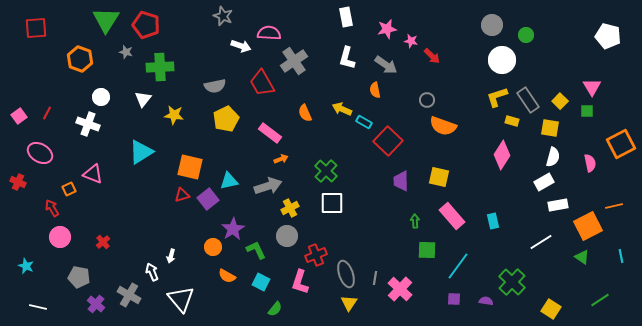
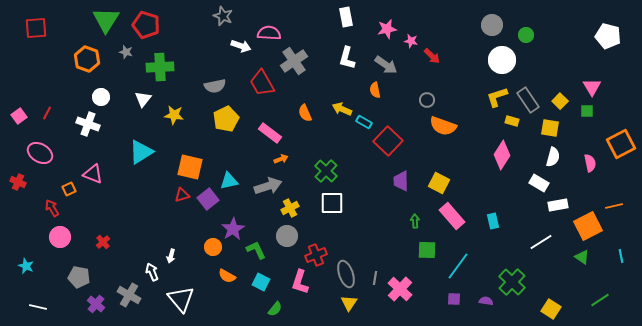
orange hexagon at (80, 59): moved 7 px right
yellow square at (439, 177): moved 6 px down; rotated 15 degrees clockwise
white rectangle at (544, 182): moved 5 px left, 1 px down; rotated 60 degrees clockwise
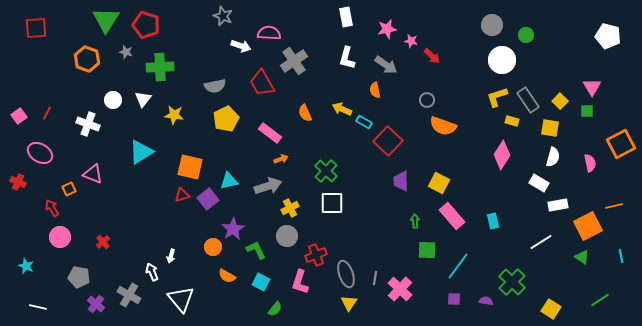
white circle at (101, 97): moved 12 px right, 3 px down
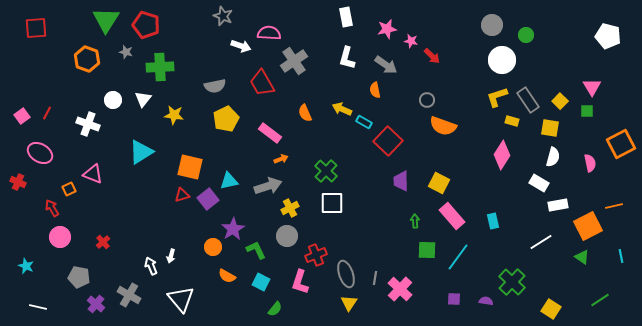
pink square at (19, 116): moved 3 px right
cyan line at (458, 266): moved 9 px up
white arrow at (152, 272): moved 1 px left, 6 px up
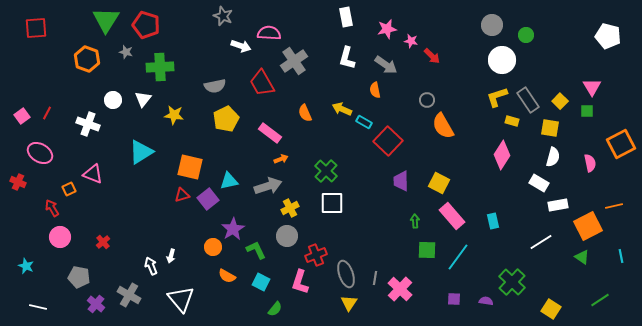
orange semicircle at (443, 126): rotated 40 degrees clockwise
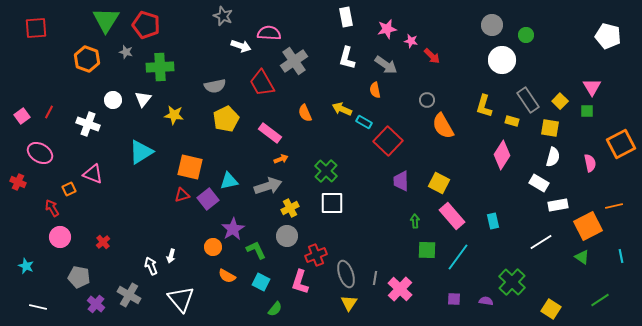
yellow L-shape at (497, 97): moved 13 px left, 9 px down; rotated 55 degrees counterclockwise
red line at (47, 113): moved 2 px right, 1 px up
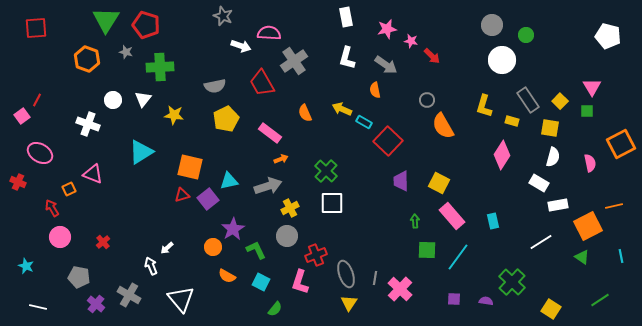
red line at (49, 112): moved 12 px left, 12 px up
white arrow at (171, 256): moved 4 px left, 8 px up; rotated 32 degrees clockwise
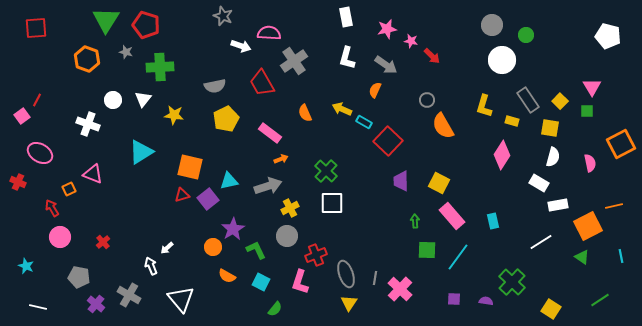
orange semicircle at (375, 90): rotated 35 degrees clockwise
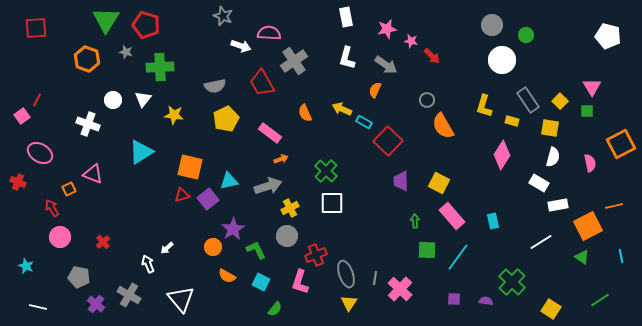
white arrow at (151, 266): moved 3 px left, 2 px up
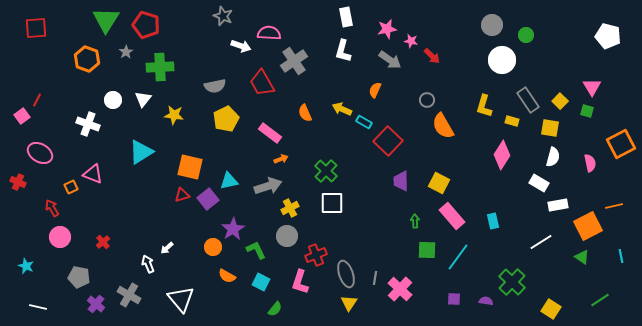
gray star at (126, 52): rotated 24 degrees clockwise
white L-shape at (347, 58): moved 4 px left, 7 px up
gray arrow at (386, 65): moved 4 px right, 5 px up
green square at (587, 111): rotated 16 degrees clockwise
orange square at (69, 189): moved 2 px right, 2 px up
